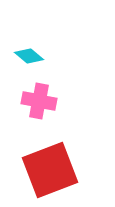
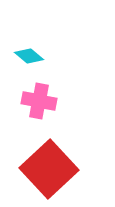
red square: moved 1 px left, 1 px up; rotated 22 degrees counterclockwise
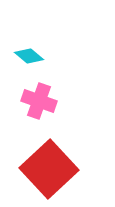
pink cross: rotated 8 degrees clockwise
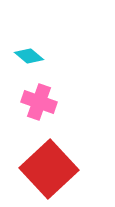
pink cross: moved 1 px down
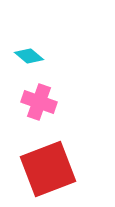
red square: moved 1 px left; rotated 22 degrees clockwise
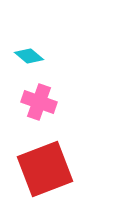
red square: moved 3 px left
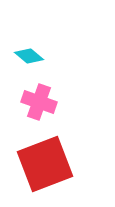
red square: moved 5 px up
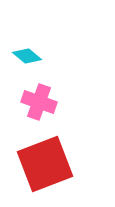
cyan diamond: moved 2 px left
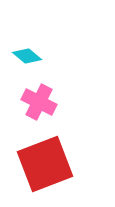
pink cross: rotated 8 degrees clockwise
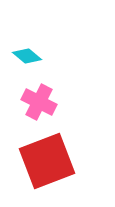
red square: moved 2 px right, 3 px up
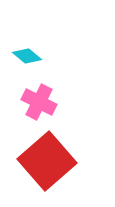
red square: rotated 20 degrees counterclockwise
